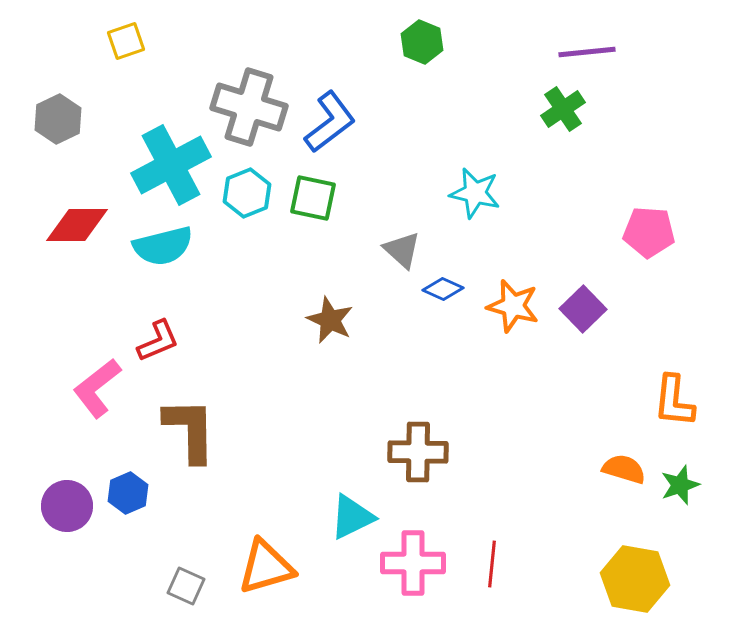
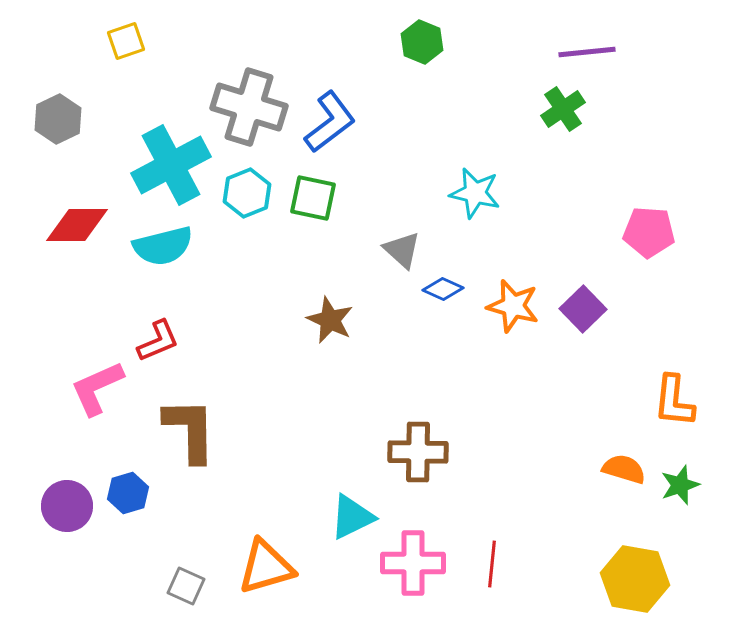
pink L-shape: rotated 14 degrees clockwise
blue hexagon: rotated 6 degrees clockwise
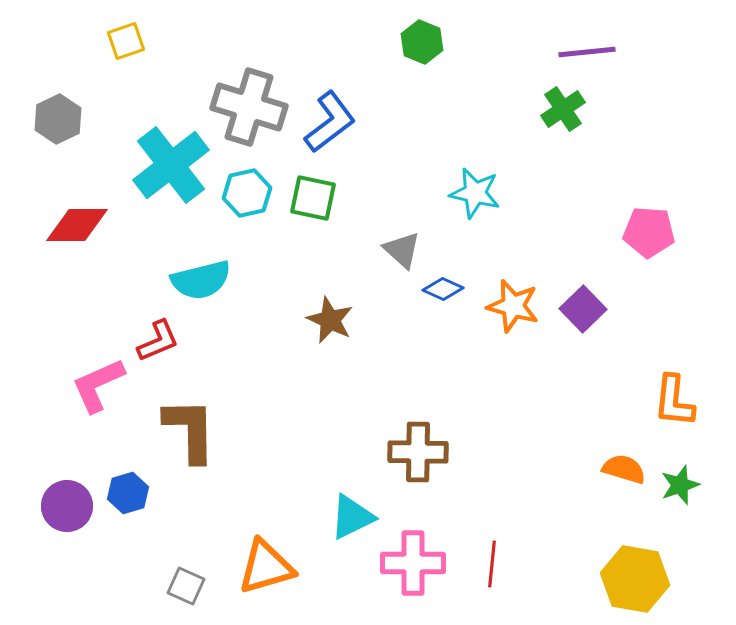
cyan cross: rotated 10 degrees counterclockwise
cyan hexagon: rotated 9 degrees clockwise
cyan semicircle: moved 38 px right, 34 px down
pink L-shape: moved 1 px right, 3 px up
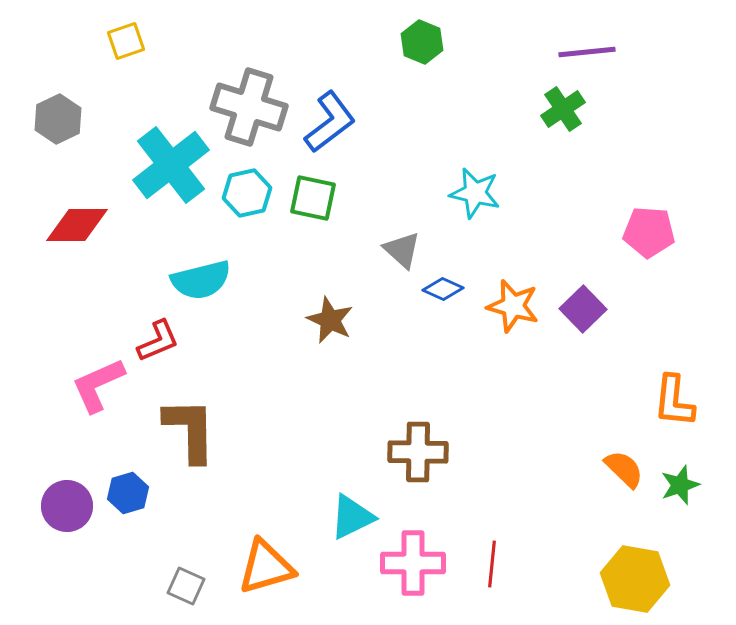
orange semicircle: rotated 27 degrees clockwise
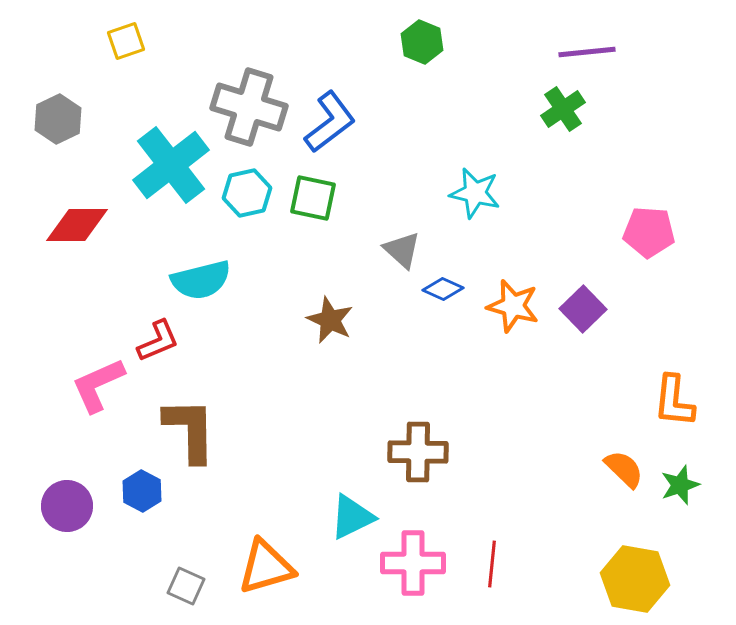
blue hexagon: moved 14 px right, 2 px up; rotated 15 degrees counterclockwise
